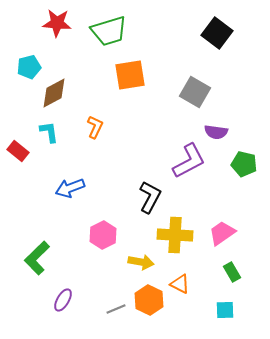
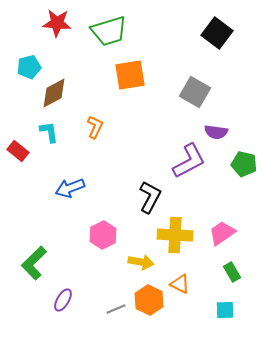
green L-shape: moved 3 px left, 5 px down
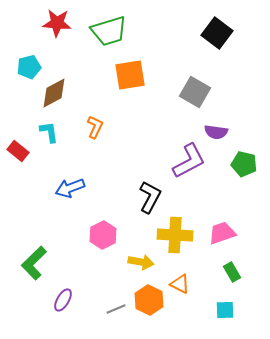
pink trapezoid: rotated 16 degrees clockwise
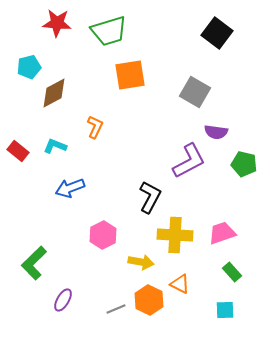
cyan L-shape: moved 6 px right, 14 px down; rotated 60 degrees counterclockwise
green rectangle: rotated 12 degrees counterclockwise
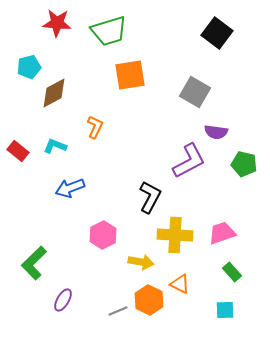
gray line: moved 2 px right, 2 px down
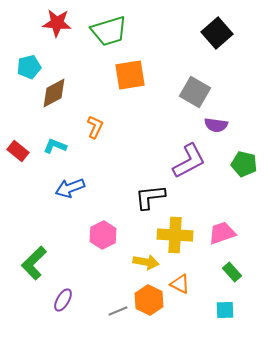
black square: rotated 12 degrees clockwise
purple semicircle: moved 7 px up
black L-shape: rotated 124 degrees counterclockwise
yellow arrow: moved 5 px right
